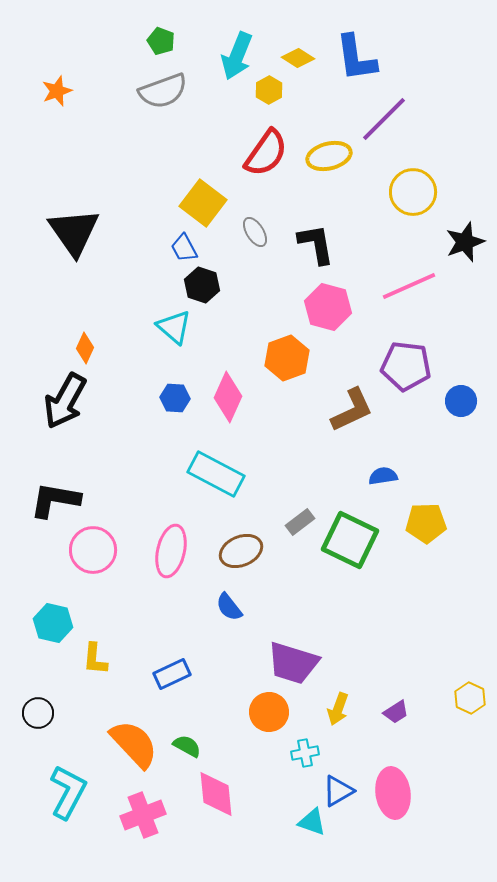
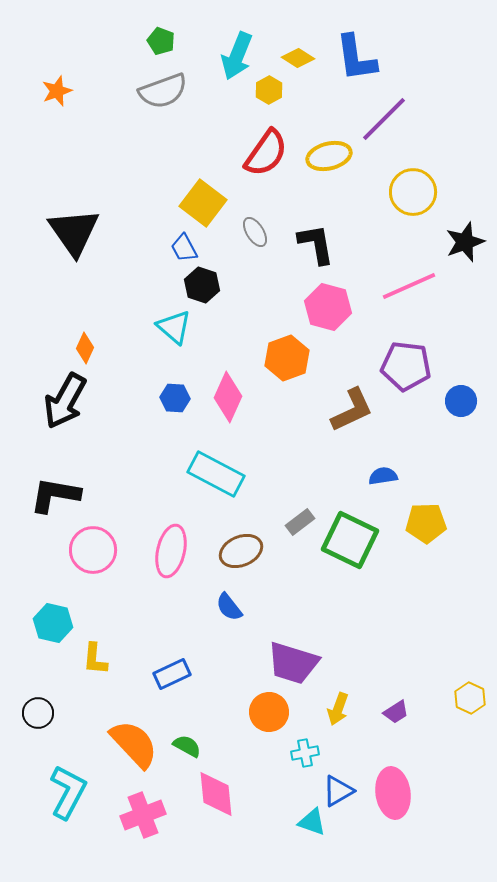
black L-shape at (55, 500): moved 5 px up
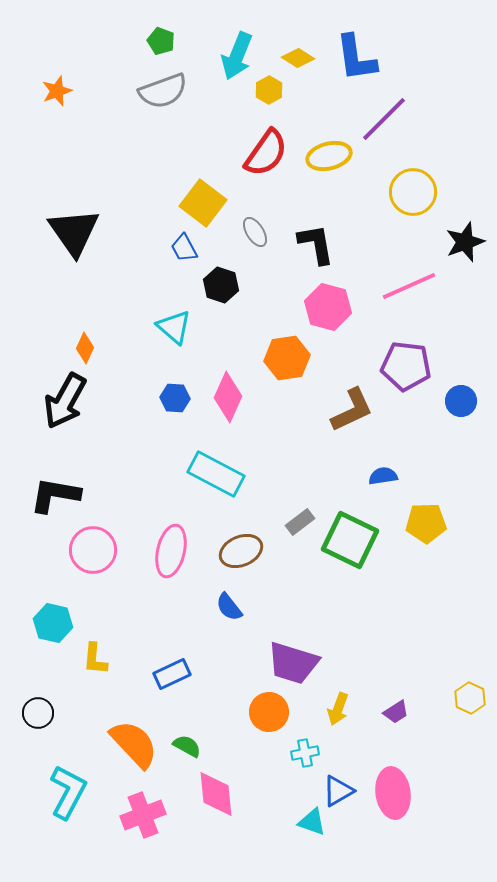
black hexagon at (202, 285): moved 19 px right
orange hexagon at (287, 358): rotated 12 degrees clockwise
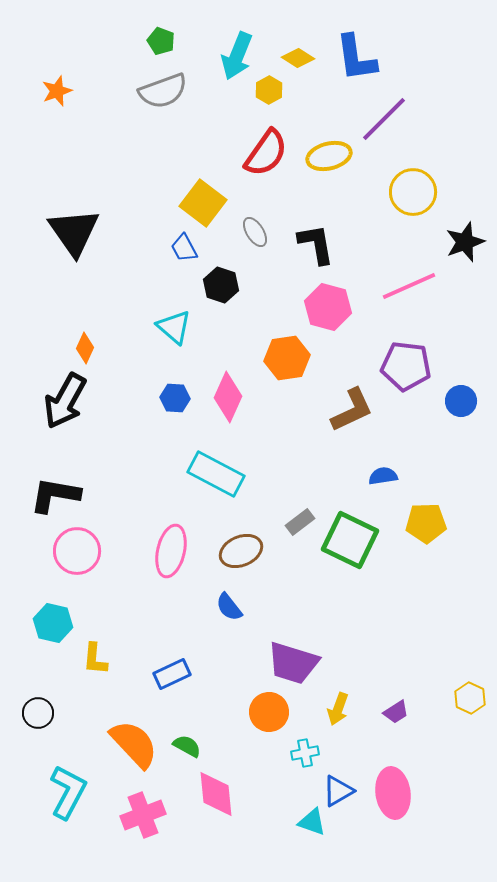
pink circle at (93, 550): moved 16 px left, 1 px down
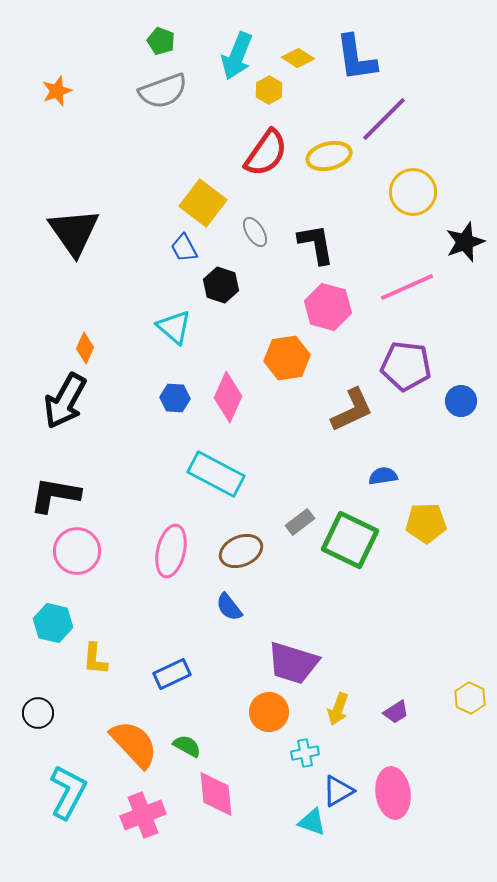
pink line at (409, 286): moved 2 px left, 1 px down
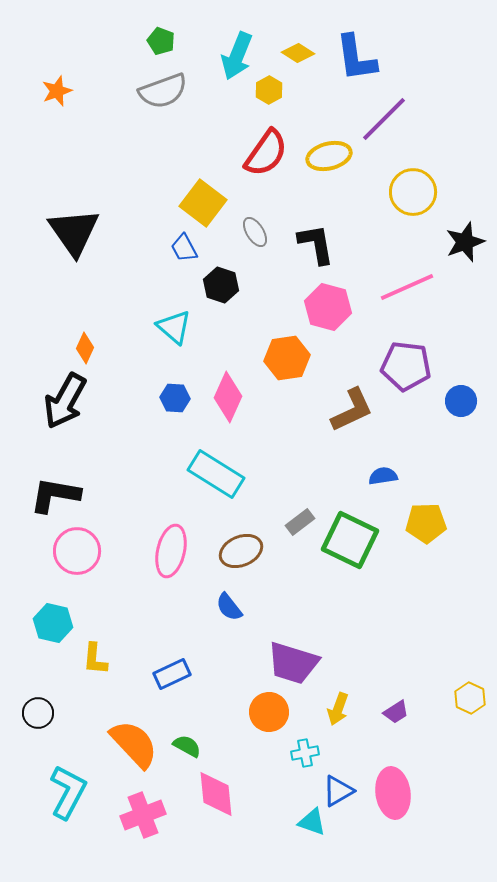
yellow diamond at (298, 58): moved 5 px up
cyan rectangle at (216, 474): rotated 4 degrees clockwise
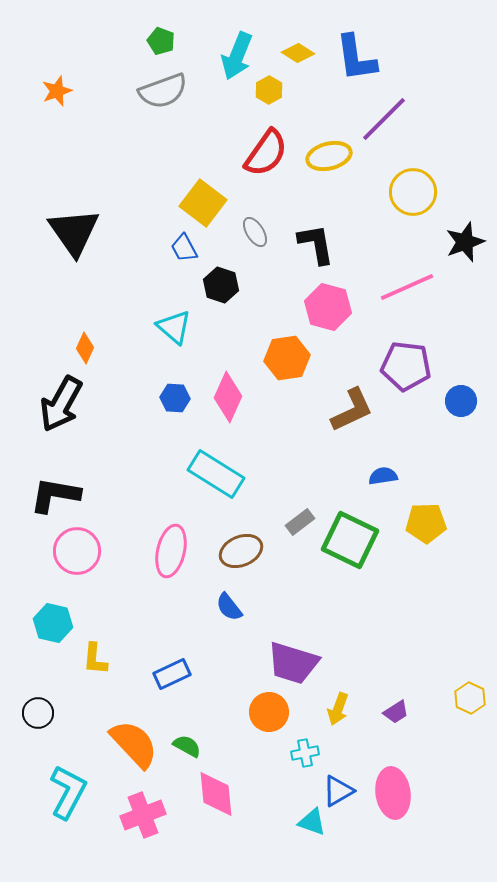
black arrow at (65, 401): moved 4 px left, 3 px down
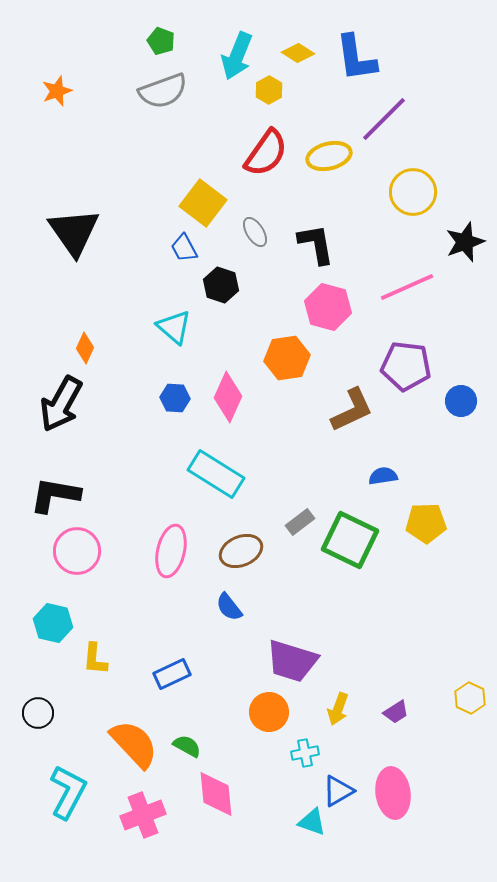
purple trapezoid at (293, 663): moved 1 px left, 2 px up
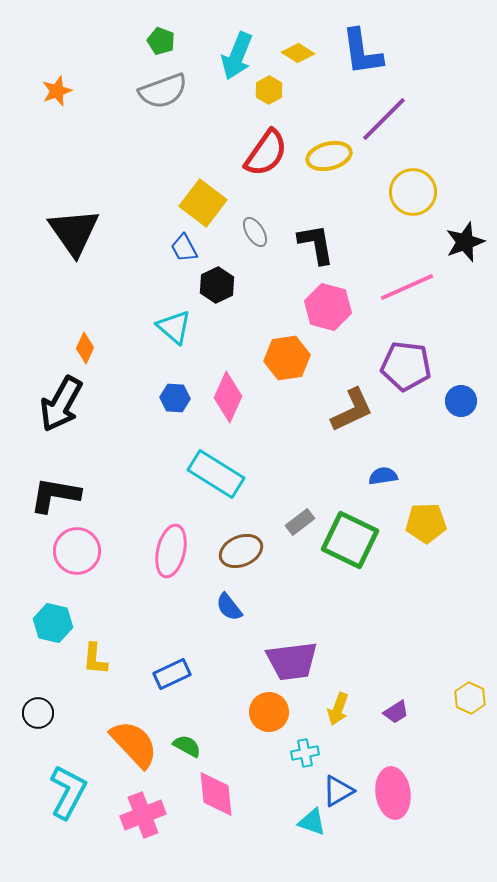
blue L-shape at (356, 58): moved 6 px right, 6 px up
black hexagon at (221, 285): moved 4 px left; rotated 16 degrees clockwise
purple trapezoid at (292, 661): rotated 24 degrees counterclockwise
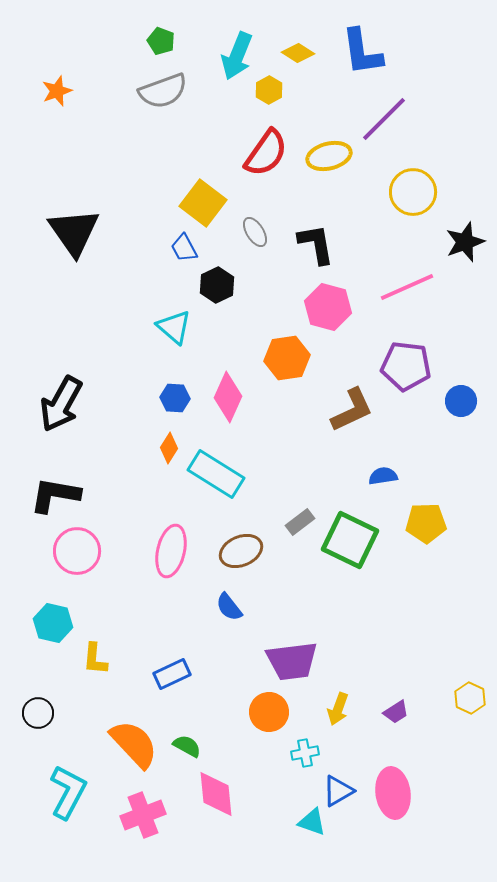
orange diamond at (85, 348): moved 84 px right, 100 px down; rotated 8 degrees clockwise
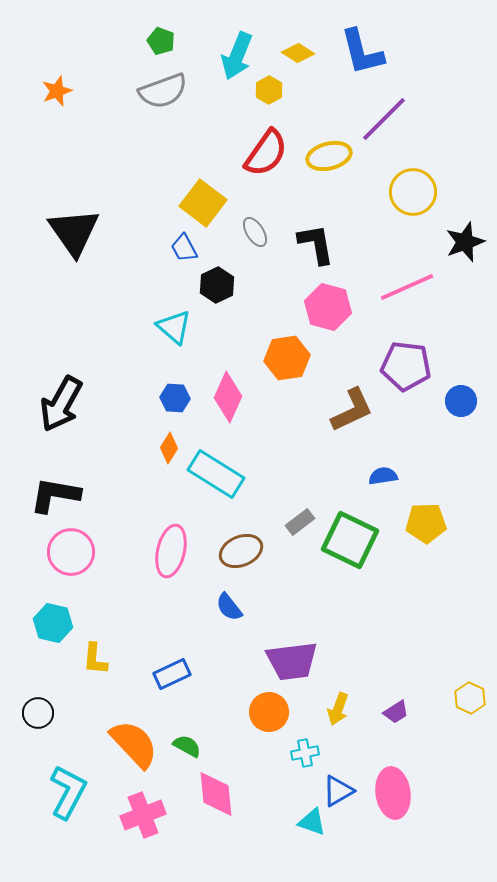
blue L-shape at (362, 52): rotated 6 degrees counterclockwise
pink circle at (77, 551): moved 6 px left, 1 px down
